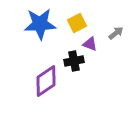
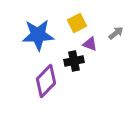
blue star: moved 2 px left, 11 px down
purple diamond: rotated 12 degrees counterclockwise
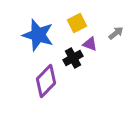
blue star: rotated 20 degrees clockwise
black cross: moved 1 px left, 3 px up; rotated 18 degrees counterclockwise
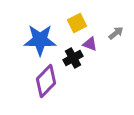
blue star: moved 2 px right, 5 px down; rotated 16 degrees counterclockwise
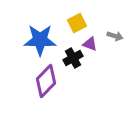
gray arrow: moved 1 px left, 3 px down; rotated 56 degrees clockwise
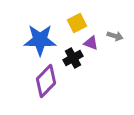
purple triangle: moved 1 px right, 1 px up
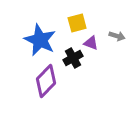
yellow square: rotated 12 degrees clockwise
gray arrow: moved 2 px right
blue star: rotated 24 degrees clockwise
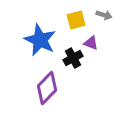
yellow square: moved 1 px left, 3 px up
gray arrow: moved 13 px left, 21 px up
purple diamond: moved 1 px right, 7 px down
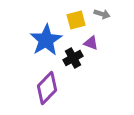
gray arrow: moved 2 px left, 1 px up
blue star: moved 6 px right; rotated 16 degrees clockwise
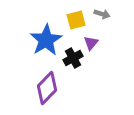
purple triangle: rotated 49 degrees clockwise
